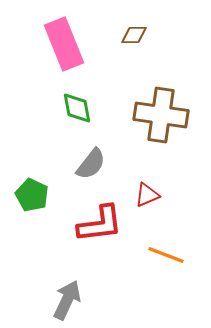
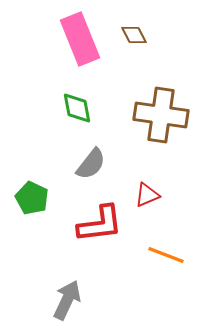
brown diamond: rotated 64 degrees clockwise
pink rectangle: moved 16 px right, 5 px up
green pentagon: moved 3 px down
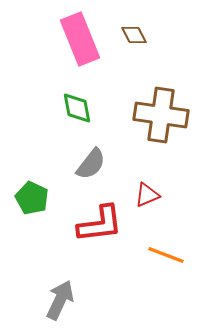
gray arrow: moved 7 px left
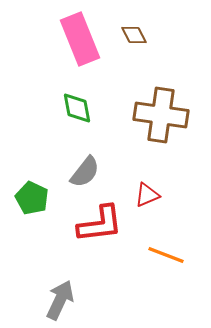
gray semicircle: moved 6 px left, 8 px down
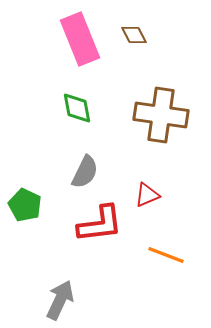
gray semicircle: rotated 12 degrees counterclockwise
green pentagon: moved 7 px left, 7 px down
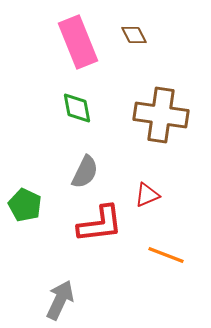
pink rectangle: moved 2 px left, 3 px down
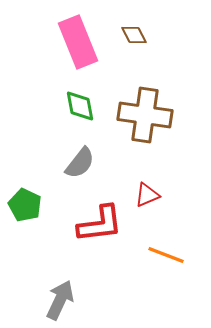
green diamond: moved 3 px right, 2 px up
brown cross: moved 16 px left
gray semicircle: moved 5 px left, 9 px up; rotated 12 degrees clockwise
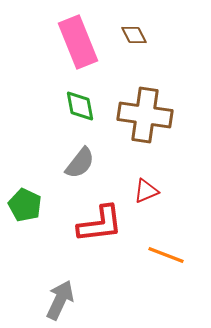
red triangle: moved 1 px left, 4 px up
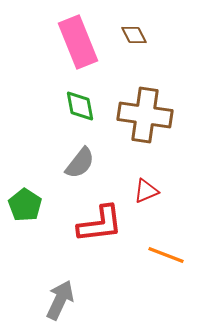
green pentagon: rotated 8 degrees clockwise
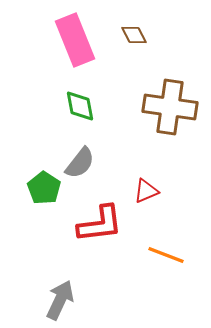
pink rectangle: moved 3 px left, 2 px up
brown cross: moved 25 px right, 8 px up
green pentagon: moved 19 px right, 17 px up
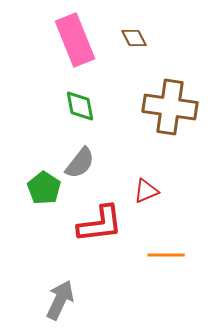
brown diamond: moved 3 px down
orange line: rotated 21 degrees counterclockwise
